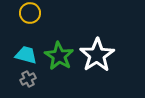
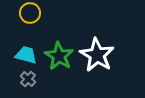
white star: rotated 8 degrees counterclockwise
gray cross: rotated 21 degrees counterclockwise
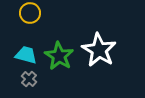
white star: moved 2 px right, 5 px up
gray cross: moved 1 px right
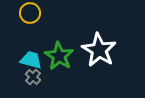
cyan trapezoid: moved 5 px right, 5 px down
gray cross: moved 4 px right, 2 px up
